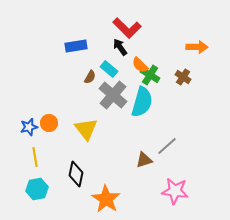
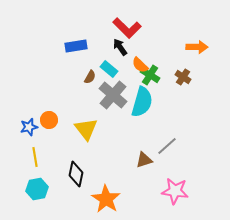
orange circle: moved 3 px up
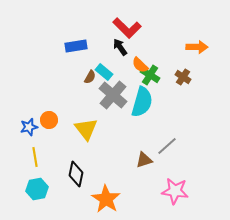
cyan rectangle: moved 5 px left, 3 px down
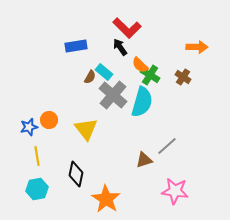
yellow line: moved 2 px right, 1 px up
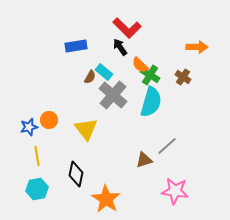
cyan semicircle: moved 9 px right
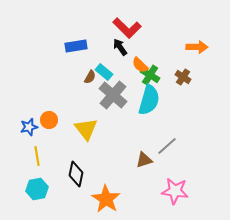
cyan semicircle: moved 2 px left, 2 px up
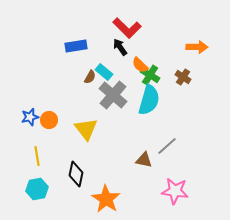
blue star: moved 1 px right, 10 px up
brown triangle: rotated 30 degrees clockwise
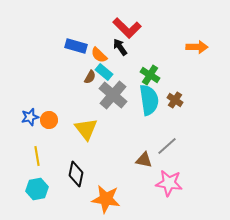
blue rectangle: rotated 25 degrees clockwise
orange semicircle: moved 41 px left, 10 px up
brown cross: moved 8 px left, 23 px down
cyan semicircle: rotated 24 degrees counterclockwise
pink star: moved 6 px left, 8 px up
orange star: rotated 24 degrees counterclockwise
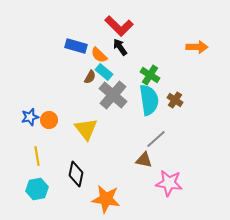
red L-shape: moved 8 px left, 2 px up
gray line: moved 11 px left, 7 px up
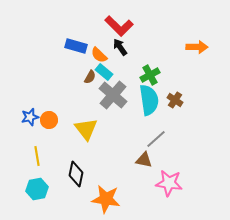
green cross: rotated 30 degrees clockwise
